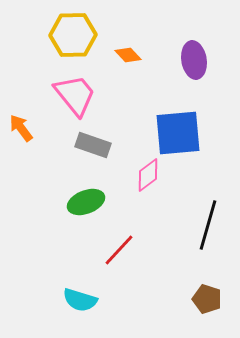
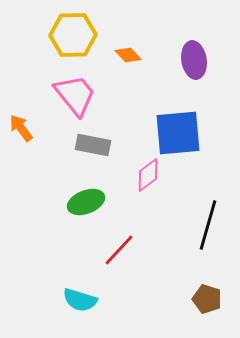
gray rectangle: rotated 8 degrees counterclockwise
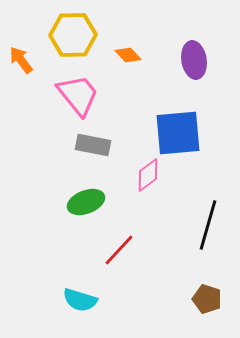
pink trapezoid: moved 3 px right
orange arrow: moved 68 px up
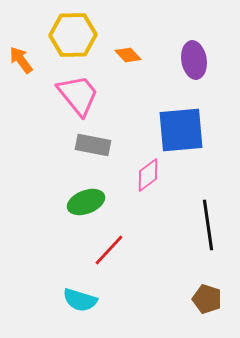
blue square: moved 3 px right, 3 px up
black line: rotated 24 degrees counterclockwise
red line: moved 10 px left
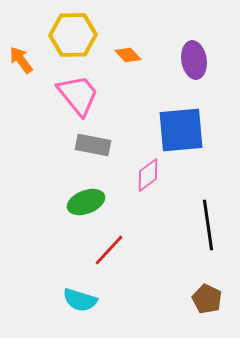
brown pentagon: rotated 8 degrees clockwise
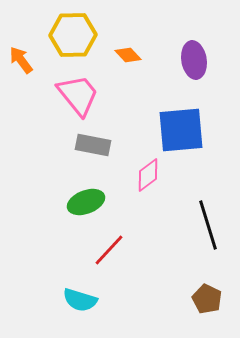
black line: rotated 9 degrees counterclockwise
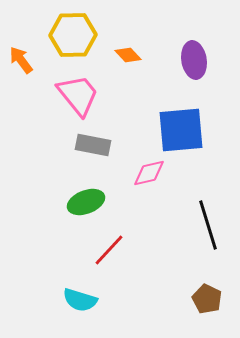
pink diamond: moved 1 px right, 2 px up; rotated 24 degrees clockwise
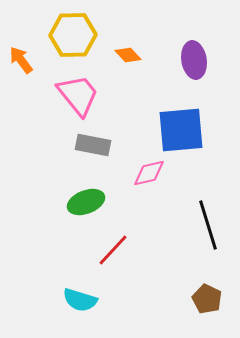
red line: moved 4 px right
